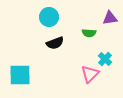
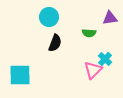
black semicircle: rotated 48 degrees counterclockwise
pink triangle: moved 3 px right, 4 px up
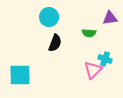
cyan cross: rotated 24 degrees counterclockwise
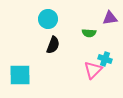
cyan circle: moved 1 px left, 2 px down
black semicircle: moved 2 px left, 2 px down
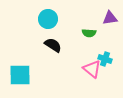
black semicircle: rotated 78 degrees counterclockwise
pink triangle: moved 1 px left, 1 px up; rotated 36 degrees counterclockwise
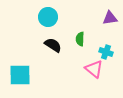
cyan circle: moved 2 px up
green semicircle: moved 9 px left, 6 px down; rotated 88 degrees clockwise
cyan cross: moved 1 px right, 7 px up
pink triangle: moved 2 px right
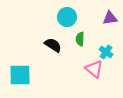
cyan circle: moved 19 px right
cyan cross: rotated 16 degrees clockwise
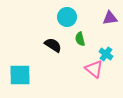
green semicircle: rotated 16 degrees counterclockwise
cyan cross: moved 2 px down
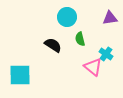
pink triangle: moved 1 px left, 2 px up
